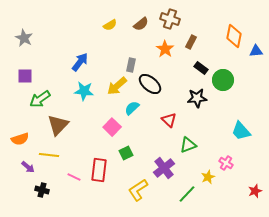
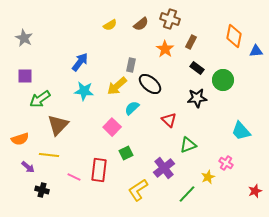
black rectangle: moved 4 px left
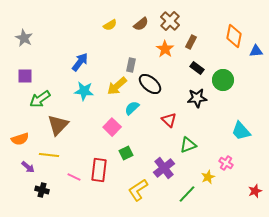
brown cross: moved 2 px down; rotated 24 degrees clockwise
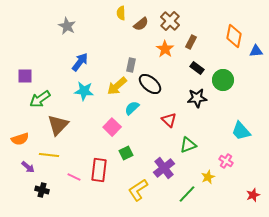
yellow semicircle: moved 11 px right, 12 px up; rotated 120 degrees clockwise
gray star: moved 43 px right, 12 px up
pink cross: moved 2 px up
red star: moved 2 px left, 4 px down
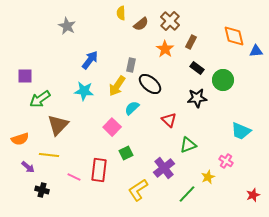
orange diamond: rotated 25 degrees counterclockwise
blue arrow: moved 10 px right, 2 px up
yellow arrow: rotated 15 degrees counterclockwise
cyan trapezoid: rotated 25 degrees counterclockwise
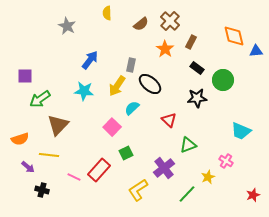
yellow semicircle: moved 14 px left
red rectangle: rotated 35 degrees clockwise
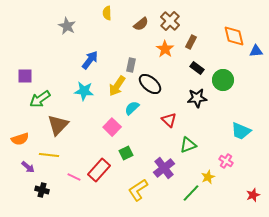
green line: moved 4 px right, 1 px up
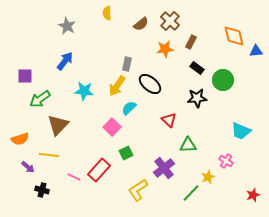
orange star: rotated 30 degrees clockwise
blue arrow: moved 25 px left, 1 px down
gray rectangle: moved 4 px left, 1 px up
cyan semicircle: moved 3 px left
green triangle: rotated 18 degrees clockwise
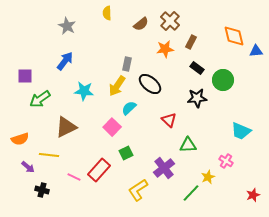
brown triangle: moved 8 px right, 2 px down; rotated 20 degrees clockwise
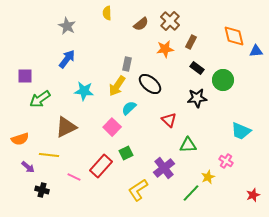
blue arrow: moved 2 px right, 2 px up
red rectangle: moved 2 px right, 4 px up
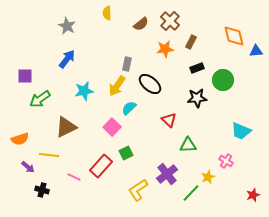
black rectangle: rotated 56 degrees counterclockwise
cyan star: rotated 18 degrees counterclockwise
purple cross: moved 3 px right, 6 px down
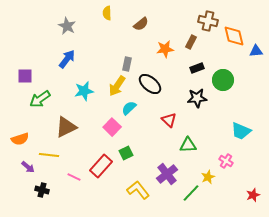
brown cross: moved 38 px right; rotated 30 degrees counterclockwise
yellow L-shape: rotated 85 degrees clockwise
